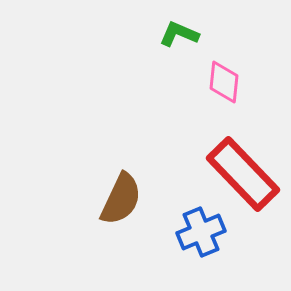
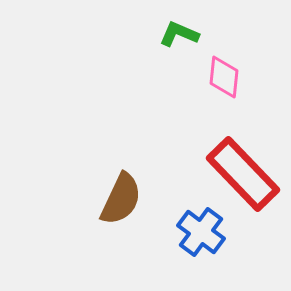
pink diamond: moved 5 px up
blue cross: rotated 30 degrees counterclockwise
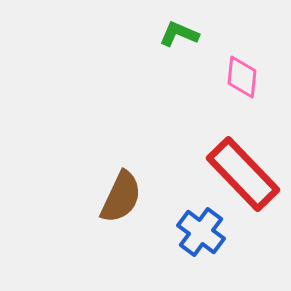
pink diamond: moved 18 px right
brown semicircle: moved 2 px up
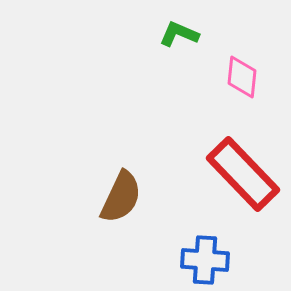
blue cross: moved 4 px right, 28 px down; rotated 33 degrees counterclockwise
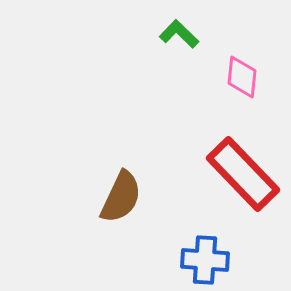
green L-shape: rotated 21 degrees clockwise
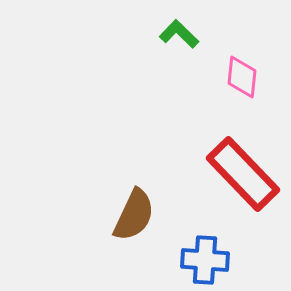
brown semicircle: moved 13 px right, 18 px down
